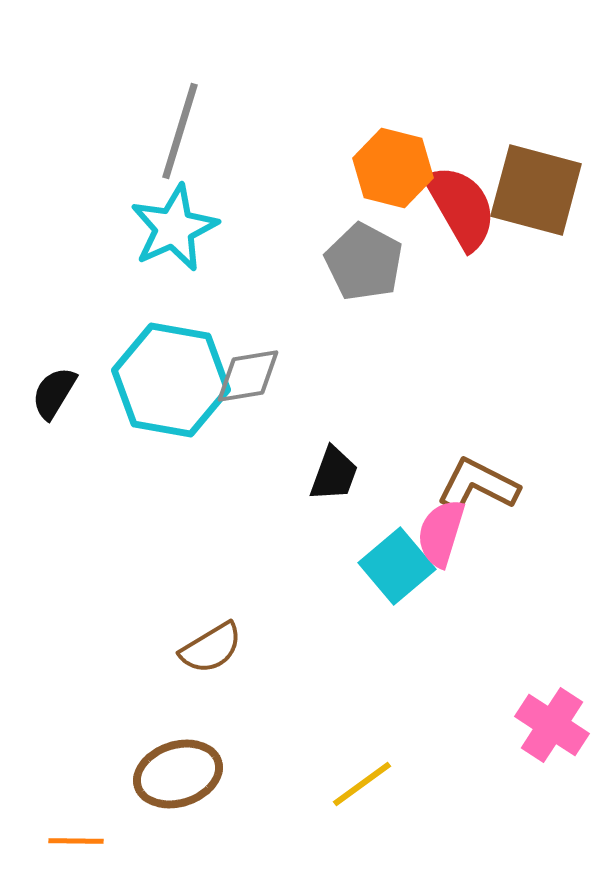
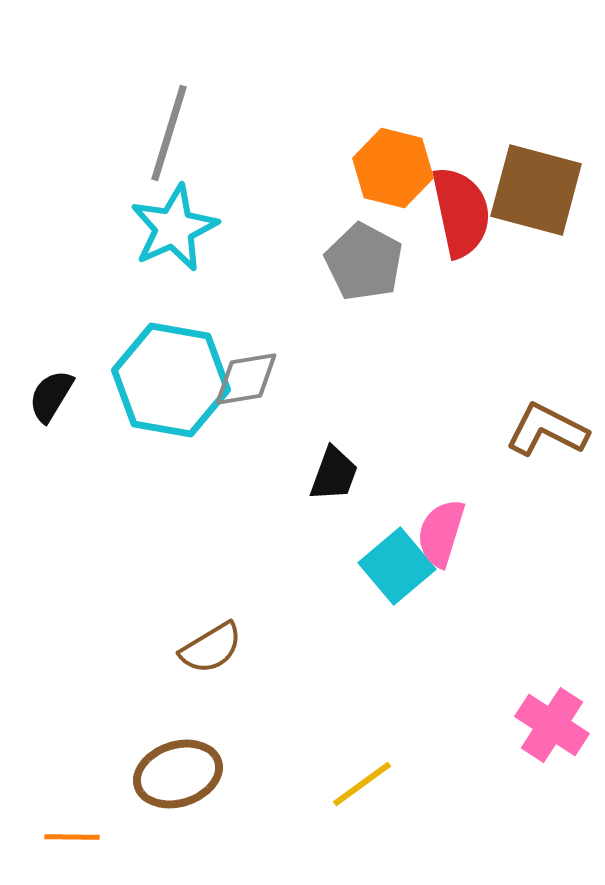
gray line: moved 11 px left, 2 px down
red semicircle: moved 5 px down; rotated 18 degrees clockwise
gray diamond: moved 2 px left, 3 px down
black semicircle: moved 3 px left, 3 px down
brown L-shape: moved 69 px right, 55 px up
orange line: moved 4 px left, 4 px up
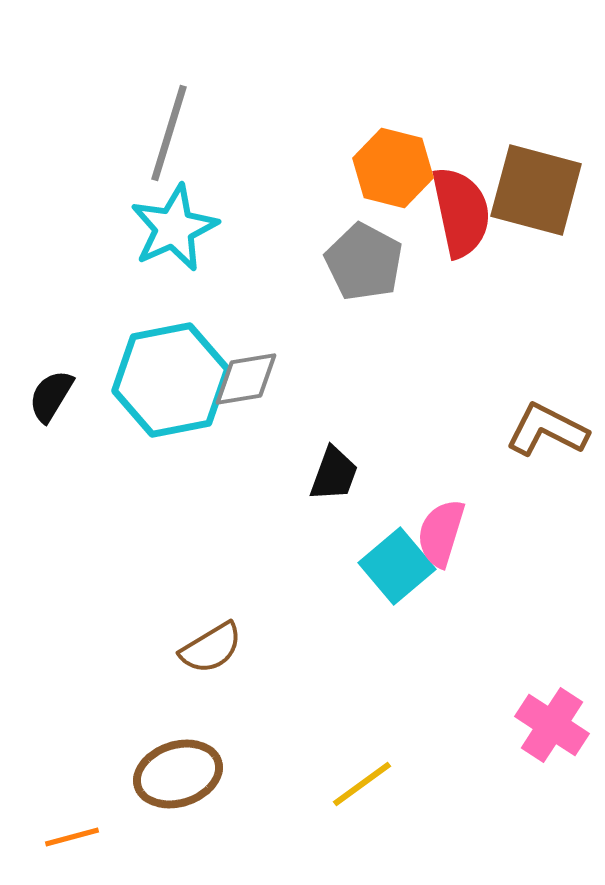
cyan hexagon: rotated 21 degrees counterclockwise
orange line: rotated 16 degrees counterclockwise
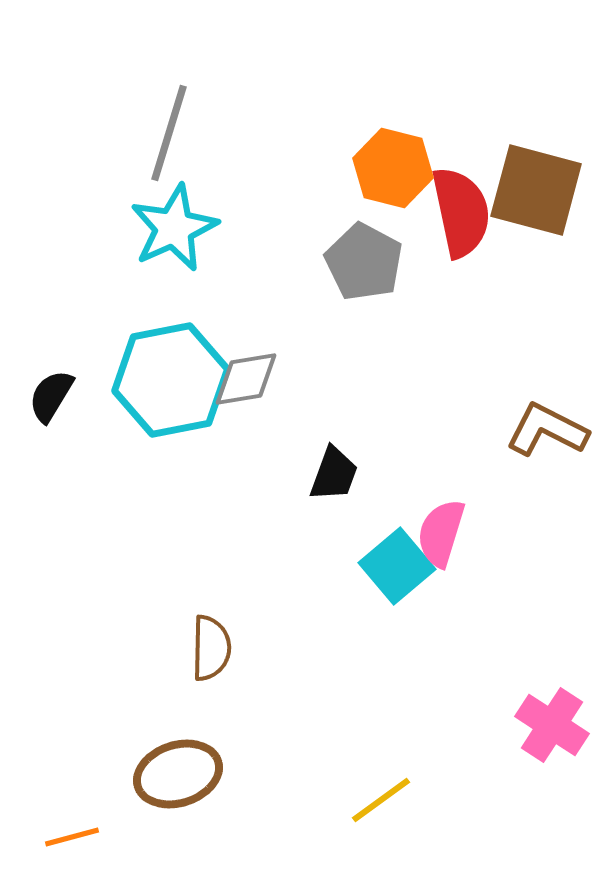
brown semicircle: rotated 58 degrees counterclockwise
yellow line: moved 19 px right, 16 px down
